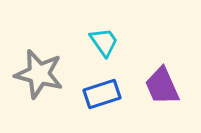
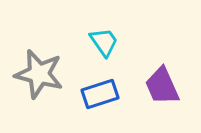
blue rectangle: moved 2 px left
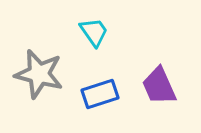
cyan trapezoid: moved 10 px left, 10 px up
purple trapezoid: moved 3 px left
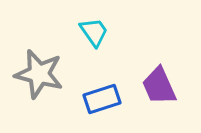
blue rectangle: moved 2 px right, 5 px down
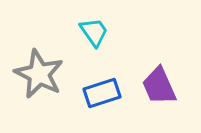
gray star: rotated 12 degrees clockwise
blue rectangle: moved 6 px up
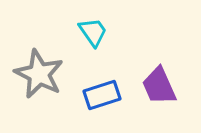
cyan trapezoid: moved 1 px left
blue rectangle: moved 2 px down
